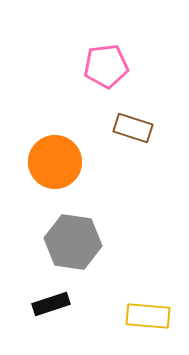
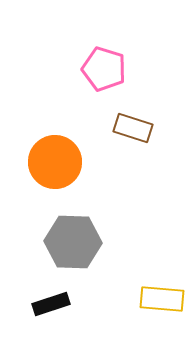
pink pentagon: moved 2 px left, 3 px down; rotated 24 degrees clockwise
gray hexagon: rotated 6 degrees counterclockwise
yellow rectangle: moved 14 px right, 17 px up
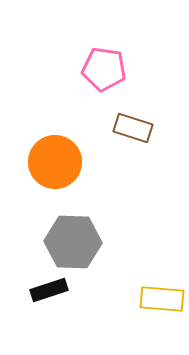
pink pentagon: rotated 9 degrees counterclockwise
black rectangle: moved 2 px left, 14 px up
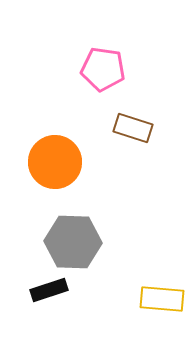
pink pentagon: moved 1 px left
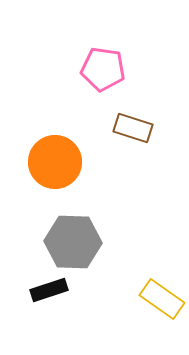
yellow rectangle: rotated 30 degrees clockwise
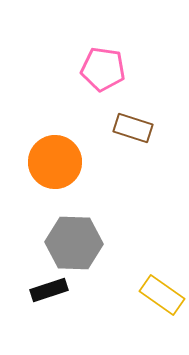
gray hexagon: moved 1 px right, 1 px down
yellow rectangle: moved 4 px up
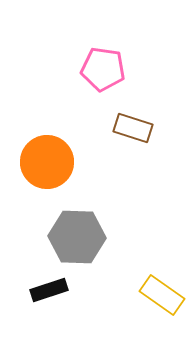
orange circle: moved 8 px left
gray hexagon: moved 3 px right, 6 px up
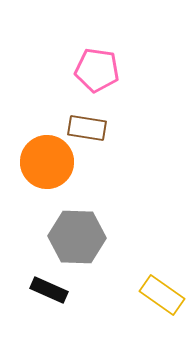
pink pentagon: moved 6 px left, 1 px down
brown rectangle: moved 46 px left; rotated 9 degrees counterclockwise
black rectangle: rotated 42 degrees clockwise
